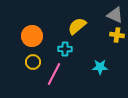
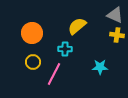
orange circle: moved 3 px up
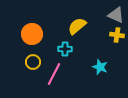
gray triangle: moved 1 px right
orange circle: moved 1 px down
cyan star: rotated 21 degrees clockwise
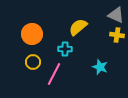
yellow semicircle: moved 1 px right, 1 px down
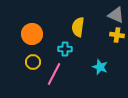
yellow semicircle: rotated 42 degrees counterclockwise
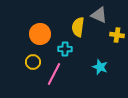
gray triangle: moved 17 px left
orange circle: moved 8 px right
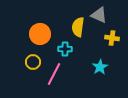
yellow cross: moved 5 px left, 3 px down
cyan star: rotated 21 degrees clockwise
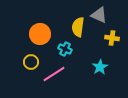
cyan cross: rotated 24 degrees clockwise
yellow circle: moved 2 px left
pink line: rotated 30 degrees clockwise
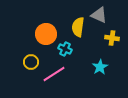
orange circle: moved 6 px right
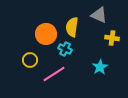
yellow semicircle: moved 6 px left
yellow circle: moved 1 px left, 2 px up
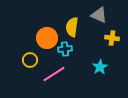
orange circle: moved 1 px right, 4 px down
cyan cross: rotated 32 degrees counterclockwise
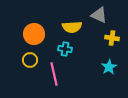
yellow semicircle: rotated 102 degrees counterclockwise
orange circle: moved 13 px left, 4 px up
cyan cross: rotated 16 degrees clockwise
cyan star: moved 9 px right
pink line: rotated 70 degrees counterclockwise
